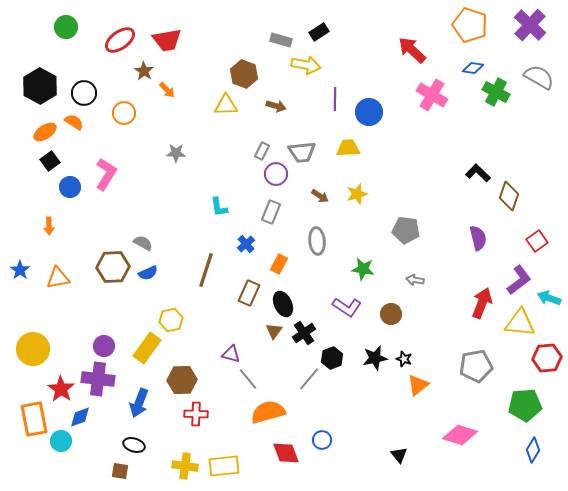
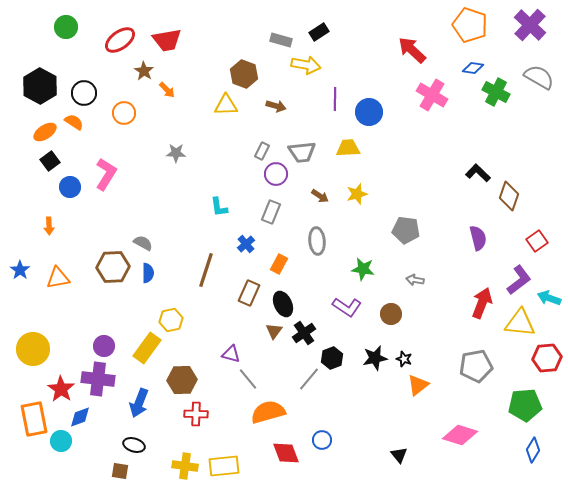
blue semicircle at (148, 273): rotated 66 degrees counterclockwise
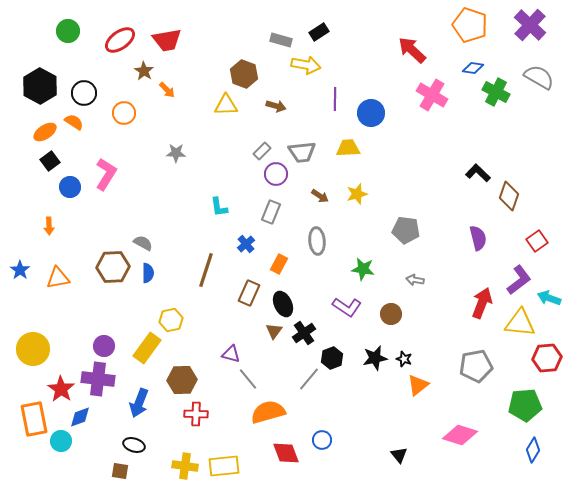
green circle at (66, 27): moved 2 px right, 4 px down
blue circle at (369, 112): moved 2 px right, 1 px down
gray rectangle at (262, 151): rotated 18 degrees clockwise
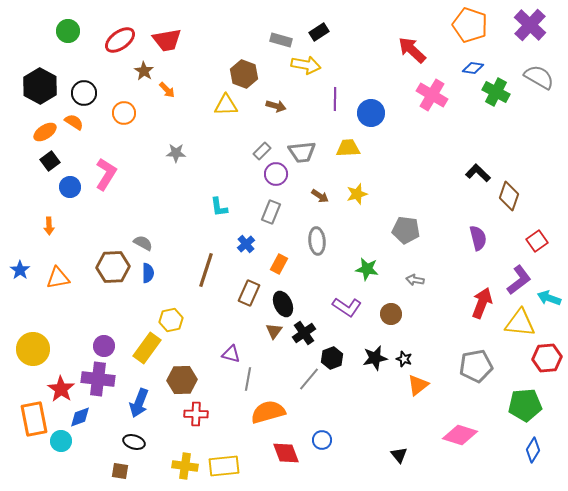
green star at (363, 269): moved 4 px right
gray line at (248, 379): rotated 50 degrees clockwise
black ellipse at (134, 445): moved 3 px up
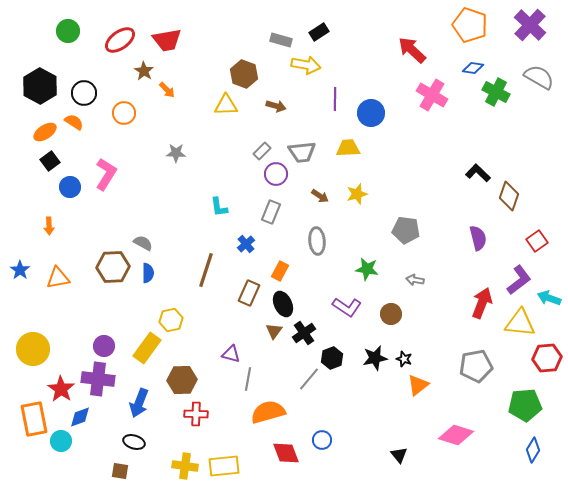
orange rectangle at (279, 264): moved 1 px right, 7 px down
pink diamond at (460, 435): moved 4 px left
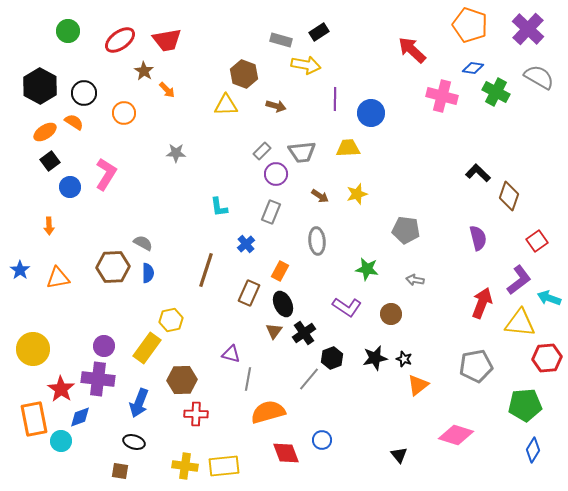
purple cross at (530, 25): moved 2 px left, 4 px down
pink cross at (432, 95): moved 10 px right, 1 px down; rotated 16 degrees counterclockwise
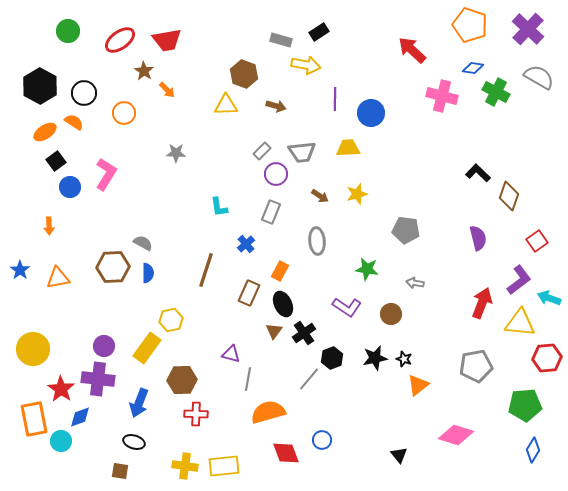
black square at (50, 161): moved 6 px right
gray arrow at (415, 280): moved 3 px down
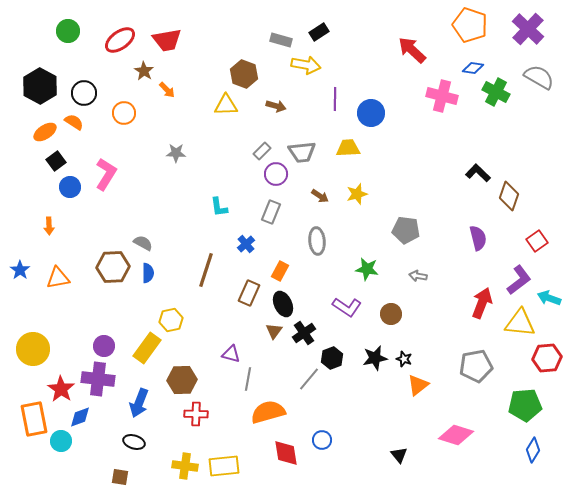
gray arrow at (415, 283): moved 3 px right, 7 px up
red diamond at (286, 453): rotated 12 degrees clockwise
brown square at (120, 471): moved 6 px down
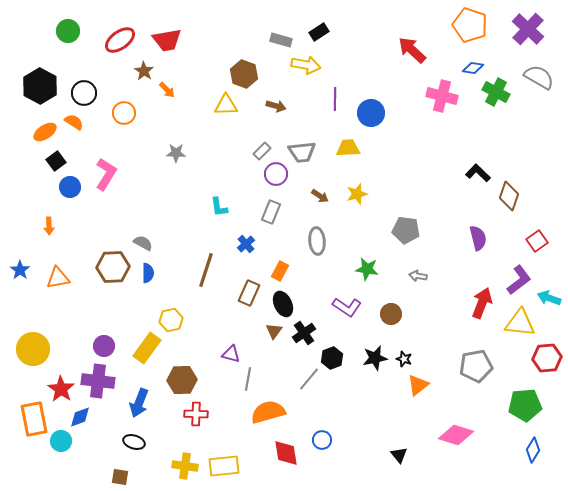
purple cross at (98, 379): moved 2 px down
